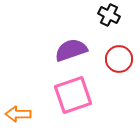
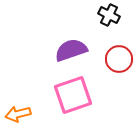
orange arrow: rotated 15 degrees counterclockwise
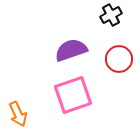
black cross: moved 2 px right; rotated 35 degrees clockwise
orange arrow: rotated 100 degrees counterclockwise
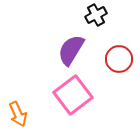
black cross: moved 15 px left
purple semicircle: rotated 40 degrees counterclockwise
pink square: rotated 18 degrees counterclockwise
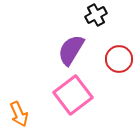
orange arrow: moved 1 px right
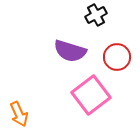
purple semicircle: moved 1 px left, 1 px down; rotated 104 degrees counterclockwise
red circle: moved 2 px left, 2 px up
pink square: moved 18 px right
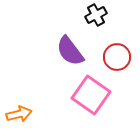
purple semicircle: rotated 36 degrees clockwise
pink square: rotated 18 degrees counterclockwise
orange arrow: rotated 80 degrees counterclockwise
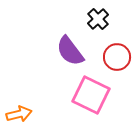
black cross: moved 2 px right, 4 px down; rotated 15 degrees counterclockwise
pink square: rotated 9 degrees counterclockwise
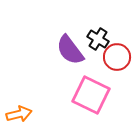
black cross: moved 20 px down; rotated 15 degrees counterclockwise
purple semicircle: moved 1 px up
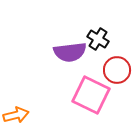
purple semicircle: moved 2 px down; rotated 60 degrees counterclockwise
red circle: moved 13 px down
orange arrow: moved 3 px left, 1 px down
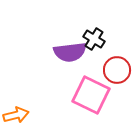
black cross: moved 4 px left
